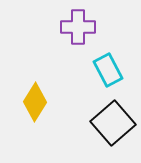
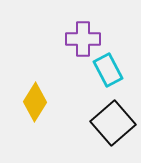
purple cross: moved 5 px right, 12 px down
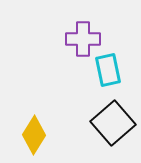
cyan rectangle: rotated 16 degrees clockwise
yellow diamond: moved 1 px left, 33 px down
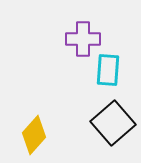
cyan rectangle: rotated 16 degrees clockwise
yellow diamond: rotated 9 degrees clockwise
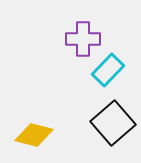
cyan rectangle: rotated 40 degrees clockwise
yellow diamond: rotated 63 degrees clockwise
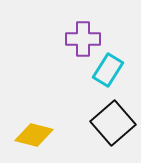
cyan rectangle: rotated 12 degrees counterclockwise
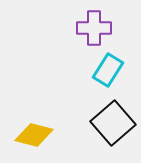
purple cross: moved 11 px right, 11 px up
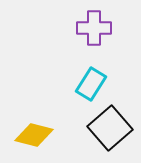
cyan rectangle: moved 17 px left, 14 px down
black square: moved 3 px left, 5 px down
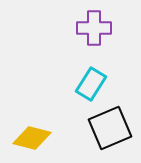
black square: rotated 18 degrees clockwise
yellow diamond: moved 2 px left, 3 px down
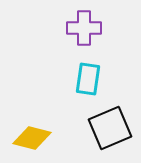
purple cross: moved 10 px left
cyan rectangle: moved 3 px left, 5 px up; rotated 24 degrees counterclockwise
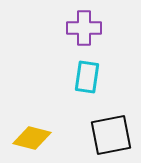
cyan rectangle: moved 1 px left, 2 px up
black square: moved 1 px right, 7 px down; rotated 12 degrees clockwise
